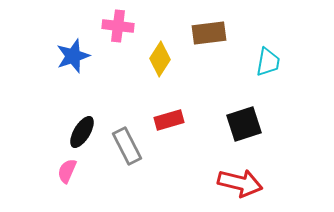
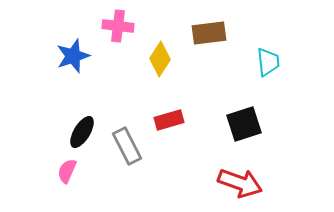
cyan trapezoid: rotated 16 degrees counterclockwise
red arrow: rotated 6 degrees clockwise
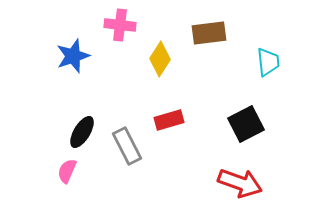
pink cross: moved 2 px right, 1 px up
black square: moved 2 px right; rotated 9 degrees counterclockwise
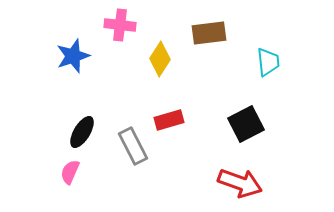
gray rectangle: moved 6 px right
pink semicircle: moved 3 px right, 1 px down
